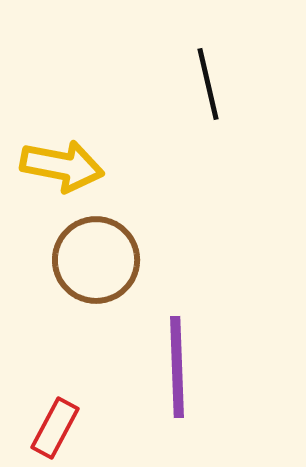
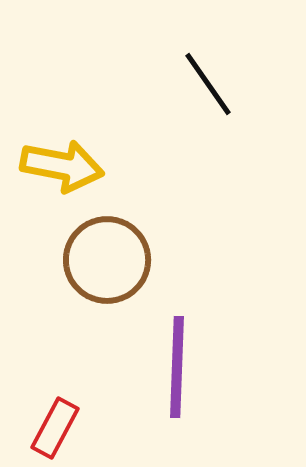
black line: rotated 22 degrees counterclockwise
brown circle: moved 11 px right
purple line: rotated 4 degrees clockwise
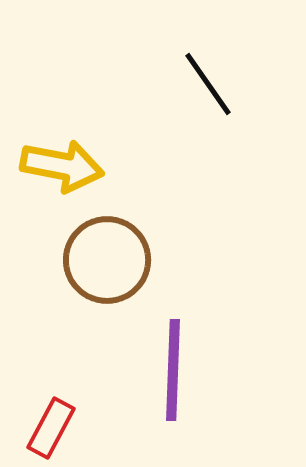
purple line: moved 4 px left, 3 px down
red rectangle: moved 4 px left
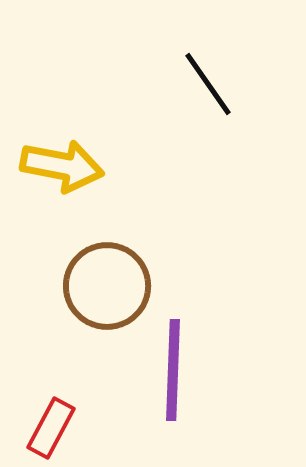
brown circle: moved 26 px down
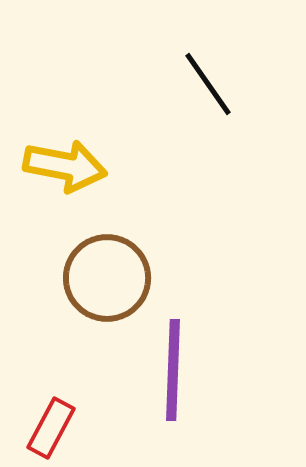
yellow arrow: moved 3 px right
brown circle: moved 8 px up
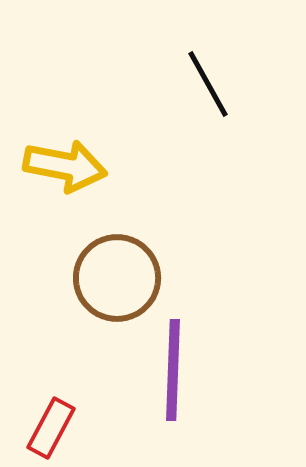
black line: rotated 6 degrees clockwise
brown circle: moved 10 px right
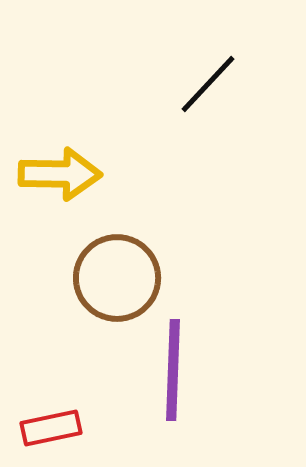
black line: rotated 72 degrees clockwise
yellow arrow: moved 5 px left, 8 px down; rotated 10 degrees counterclockwise
red rectangle: rotated 50 degrees clockwise
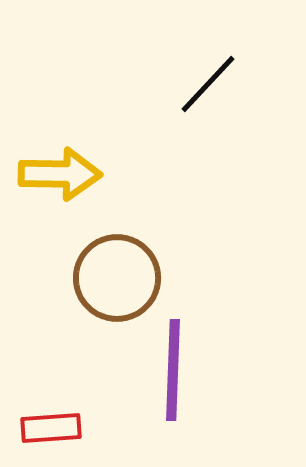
red rectangle: rotated 8 degrees clockwise
